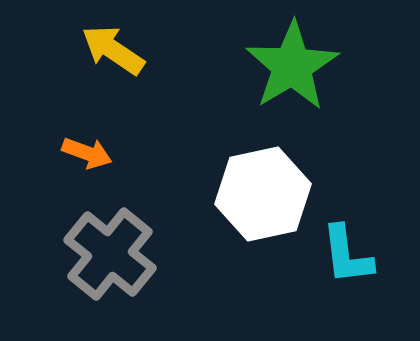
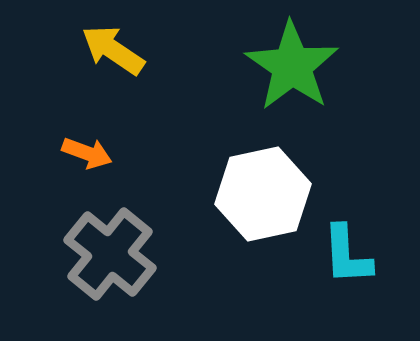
green star: rotated 6 degrees counterclockwise
cyan L-shape: rotated 4 degrees clockwise
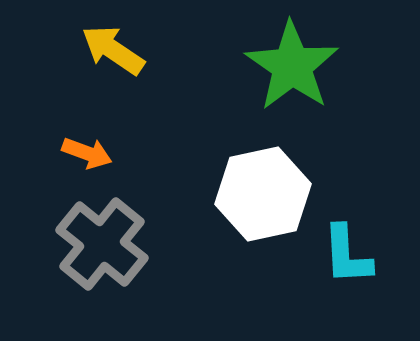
gray cross: moved 8 px left, 10 px up
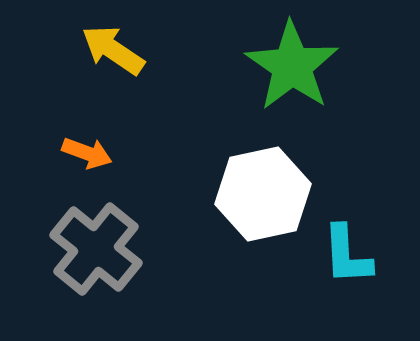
gray cross: moved 6 px left, 5 px down
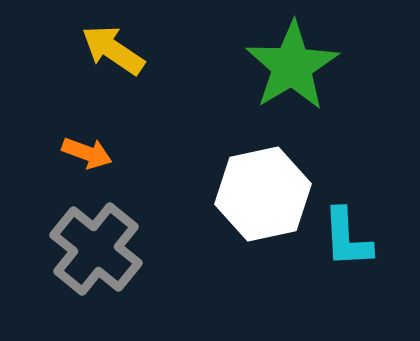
green star: rotated 6 degrees clockwise
cyan L-shape: moved 17 px up
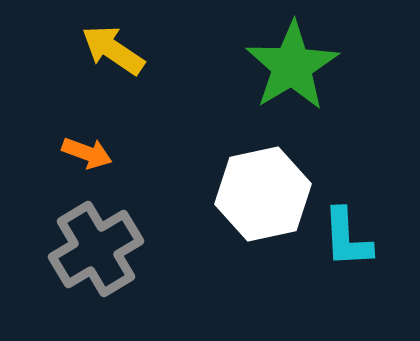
gray cross: rotated 20 degrees clockwise
